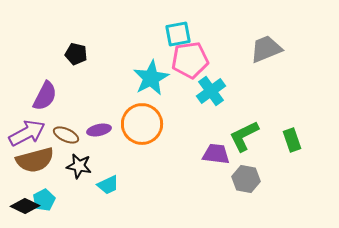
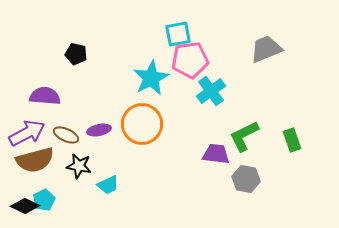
purple semicircle: rotated 112 degrees counterclockwise
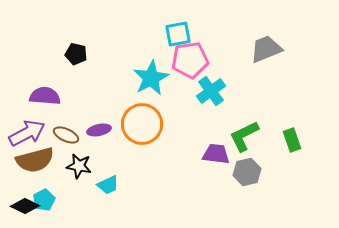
gray hexagon: moved 1 px right, 7 px up; rotated 24 degrees counterclockwise
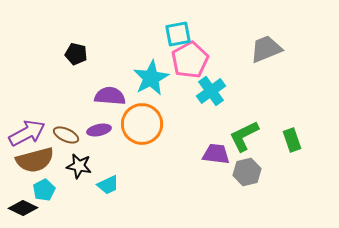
pink pentagon: rotated 21 degrees counterclockwise
purple semicircle: moved 65 px right
cyan pentagon: moved 10 px up
black diamond: moved 2 px left, 2 px down
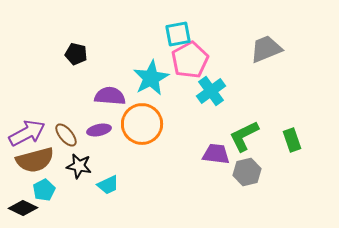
brown ellipse: rotated 25 degrees clockwise
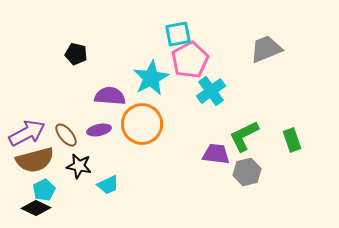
black diamond: moved 13 px right
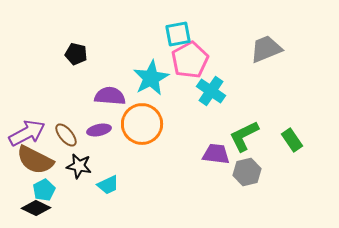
cyan cross: rotated 20 degrees counterclockwise
green rectangle: rotated 15 degrees counterclockwise
brown semicircle: rotated 42 degrees clockwise
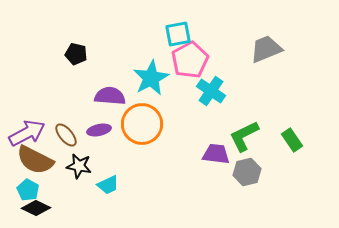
cyan pentagon: moved 16 px left; rotated 15 degrees counterclockwise
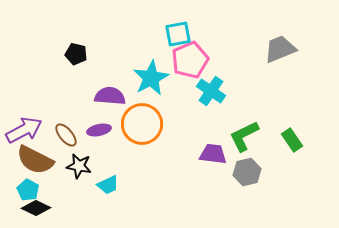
gray trapezoid: moved 14 px right
pink pentagon: rotated 6 degrees clockwise
purple arrow: moved 3 px left, 3 px up
purple trapezoid: moved 3 px left
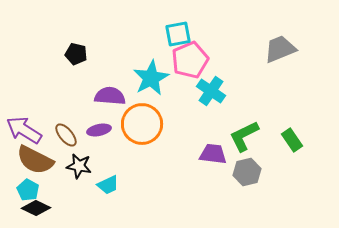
purple arrow: rotated 120 degrees counterclockwise
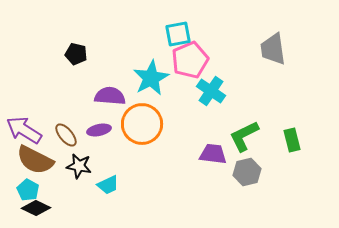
gray trapezoid: moved 7 px left; rotated 76 degrees counterclockwise
green rectangle: rotated 20 degrees clockwise
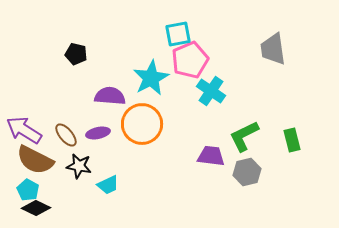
purple ellipse: moved 1 px left, 3 px down
purple trapezoid: moved 2 px left, 2 px down
